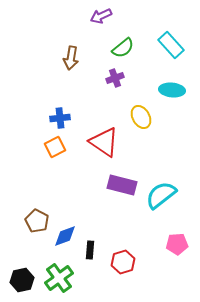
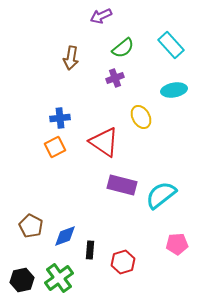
cyan ellipse: moved 2 px right; rotated 15 degrees counterclockwise
brown pentagon: moved 6 px left, 5 px down
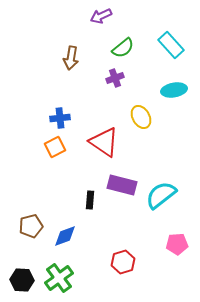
brown pentagon: rotated 30 degrees clockwise
black rectangle: moved 50 px up
black hexagon: rotated 15 degrees clockwise
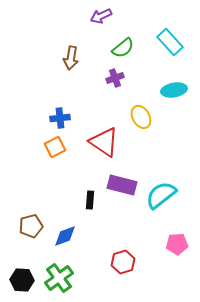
cyan rectangle: moved 1 px left, 3 px up
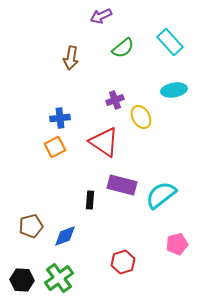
purple cross: moved 22 px down
pink pentagon: rotated 10 degrees counterclockwise
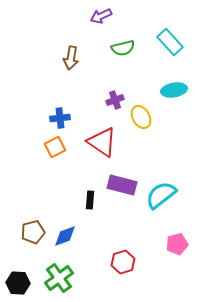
green semicircle: rotated 25 degrees clockwise
red triangle: moved 2 px left
brown pentagon: moved 2 px right, 6 px down
black hexagon: moved 4 px left, 3 px down
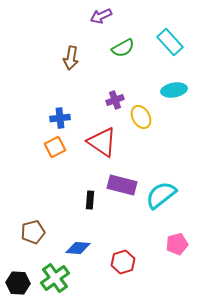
green semicircle: rotated 15 degrees counterclockwise
blue diamond: moved 13 px right, 12 px down; rotated 25 degrees clockwise
green cross: moved 4 px left
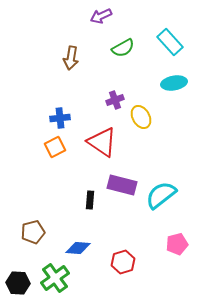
cyan ellipse: moved 7 px up
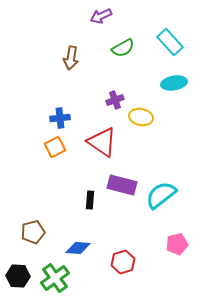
yellow ellipse: rotated 50 degrees counterclockwise
black hexagon: moved 7 px up
